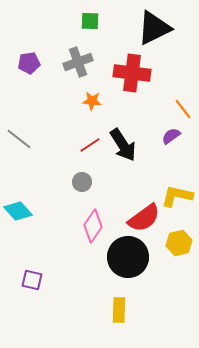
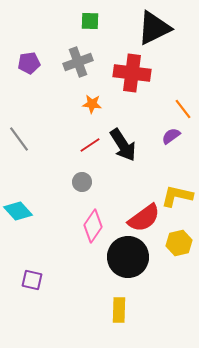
orange star: moved 3 px down
gray line: rotated 16 degrees clockwise
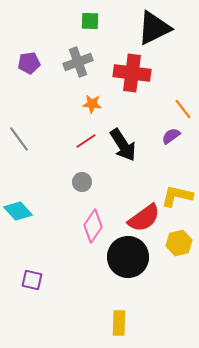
red line: moved 4 px left, 4 px up
yellow rectangle: moved 13 px down
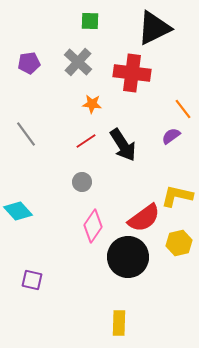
gray cross: rotated 28 degrees counterclockwise
gray line: moved 7 px right, 5 px up
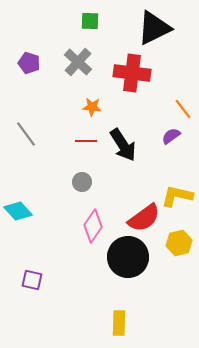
purple pentagon: rotated 25 degrees clockwise
orange star: moved 3 px down
red line: rotated 35 degrees clockwise
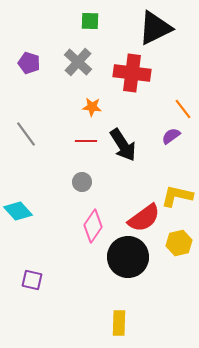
black triangle: moved 1 px right
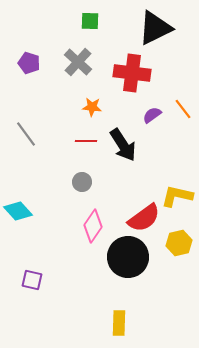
purple semicircle: moved 19 px left, 21 px up
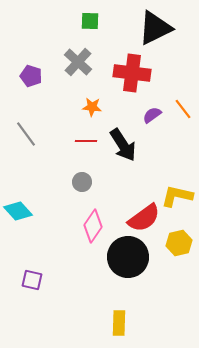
purple pentagon: moved 2 px right, 13 px down
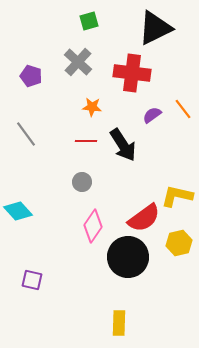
green square: moved 1 px left; rotated 18 degrees counterclockwise
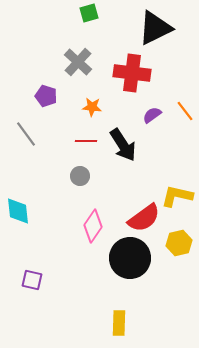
green square: moved 8 px up
purple pentagon: moved 15 px right, 20 px down
orange line: moved 2 px right, 2 px down
gray circle: moved 2 px left, 6 px up
cyan diamond: rotated 36 degrees clockwise
black circle: moved 2 px right, 1 px down
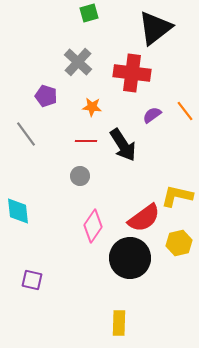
black triangle: rotated 12 degrees counterclockwise
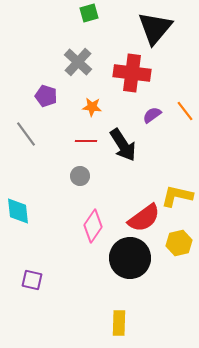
black triangle: rotated 12 degrees counterclockwise
